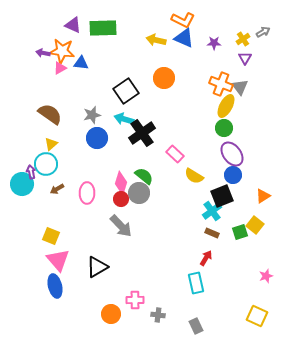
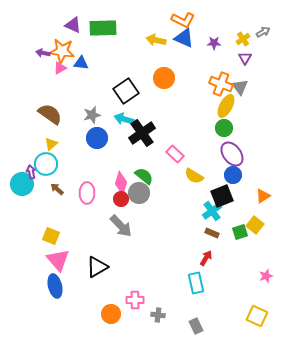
brown arrow at (57, 189): rotated 72 degrees clockwise
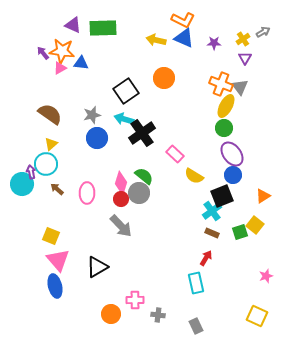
purple arrow at (43, 53): rotated 40 degrees clockwise
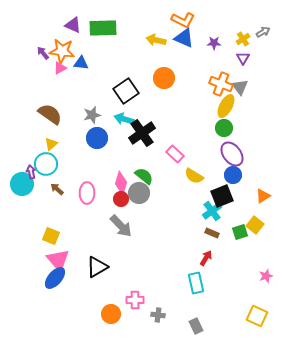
purple triangle at (245, 58): moved 2 px left
blue ellipse at (55, 286): moved 8 px up; rotated 55 degrees clockwise
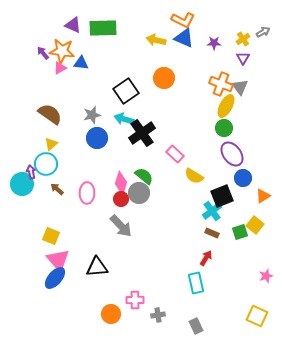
blue circle at (233, 175): moved 10 px right, 3 px down
black triangle at (97, 267): rotated 25 degrees clockwise
gray cross at (158, 315): rotated 16 degrees counterclockwise
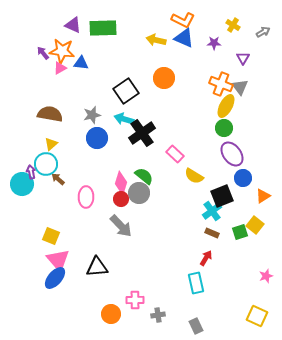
yellow cross at (243, 39): moved 10 px left, 14 px up; rotated 24 degrees counterclockwise
brown semicircle at (50, 114): rotated 25 degrees counterclockwise
brown arrow at (57, 189): moved 1 px right, 10 px up
pink ellipse at (87, 193): moved 1 px left, 4 px down
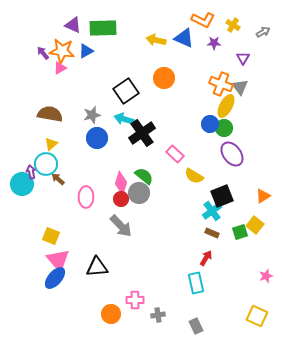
orange L-shape at (183, 20): moved 20 px right
blue triangle at (81, 63): moved 5 px right, 12 px up; rotated 35 degrees counterclockwise
blue circle at (243, 178): moved 33 px left, 54 px up
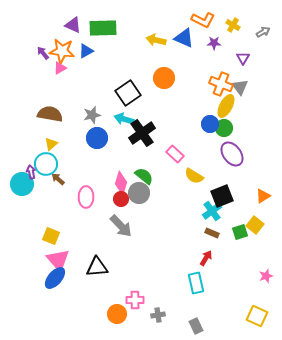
black square at (126, 91): moved 2 px right, 2 px down
orange circle at (111, 314): moved 6 px right
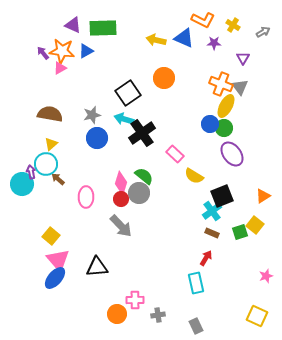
yellow square at (51, 236): rotated 18 degrees clockwise
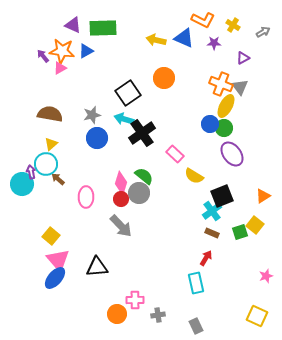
purple arrow at (43, 53): moved 3 px down
purple triangle at (243, 58): rotated 32 degrees clockwise
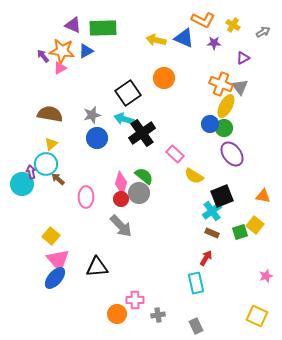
orange triangle at (263, 196): rotated 42 degrees clockwise
